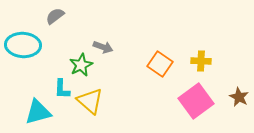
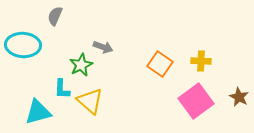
gray semicircle: rotated 30 degrees counterclockwise
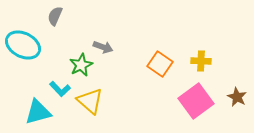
cyan ellipse: rotated 24 degrees clockwise
cyan L-shape: moved 2 px left; rotated 45 degrees counterclockwise
brown star: moved 2 px left
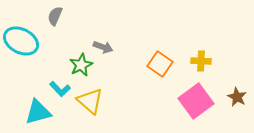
cyan ellipse: moved 2 px left, 4 px up
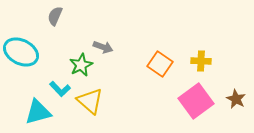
cyan ellipse: moved 11 px down
brown star: moved 1 px left, 2 px down
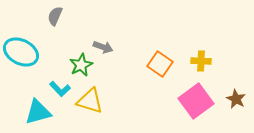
yellow triangle: rotated 24 degrees counterclockwise
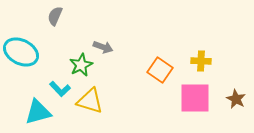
orange square: moved 6 px down
pink square: moved 1 px left, 3 px up; rotated 36 degrees clockwise
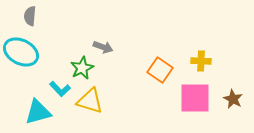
gray semicircle: moved 25 px left; rotated 18 degrees counterclockwise
green star: moved 1 px right, 3 px down
brown star: moved 3 px left
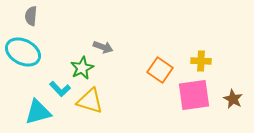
gray semicircle: moved 1 px right
cyan ellipse: moved 2 px right
pink square: moved 1 px left, 3 px up; rotated 8 degrees counterclockwise
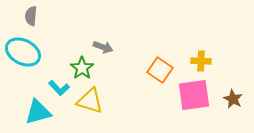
green star: rotated 10 degrees counterclockwise
cyan L-shape: moved 1 px left, 1 px up
